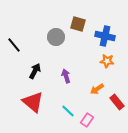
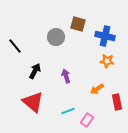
black line: moved 1 px right, 1 px down
red rectangle: rotated 28 degrees clockwise
cyan line: rotated 64 degrees counterclockwise
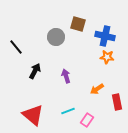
black line: moved 1 px right, 1 px down
orange star: moved 4 px up
red triangle: moved 13 px down
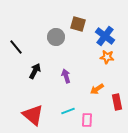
blue cross: rotated 24 degrees clockwise
pink rectangle: rotated 32 degrees counterclockwise
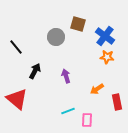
red triangle: moved 16 px left, 16 px up
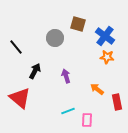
gray circle: moved 1 px left, 1 px down
orange arrow: rotated 72 degrees clockwise
red triangle: moved 3 px right, 1 px up
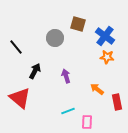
pink rectangle: moved 2 px down
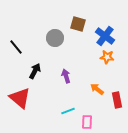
red rectangle: moved 2 px up
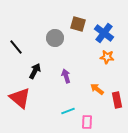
blue cross: moved 1 px left, 3 px up
